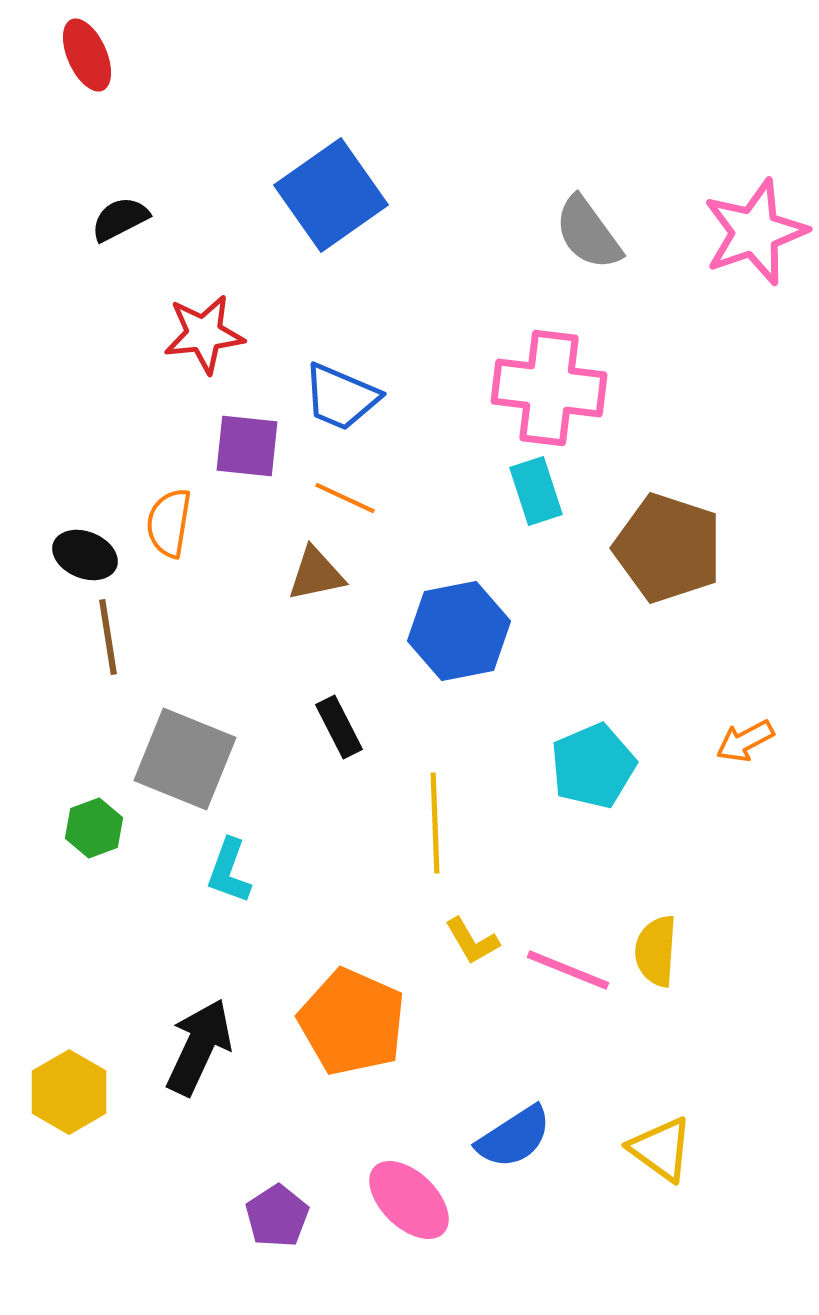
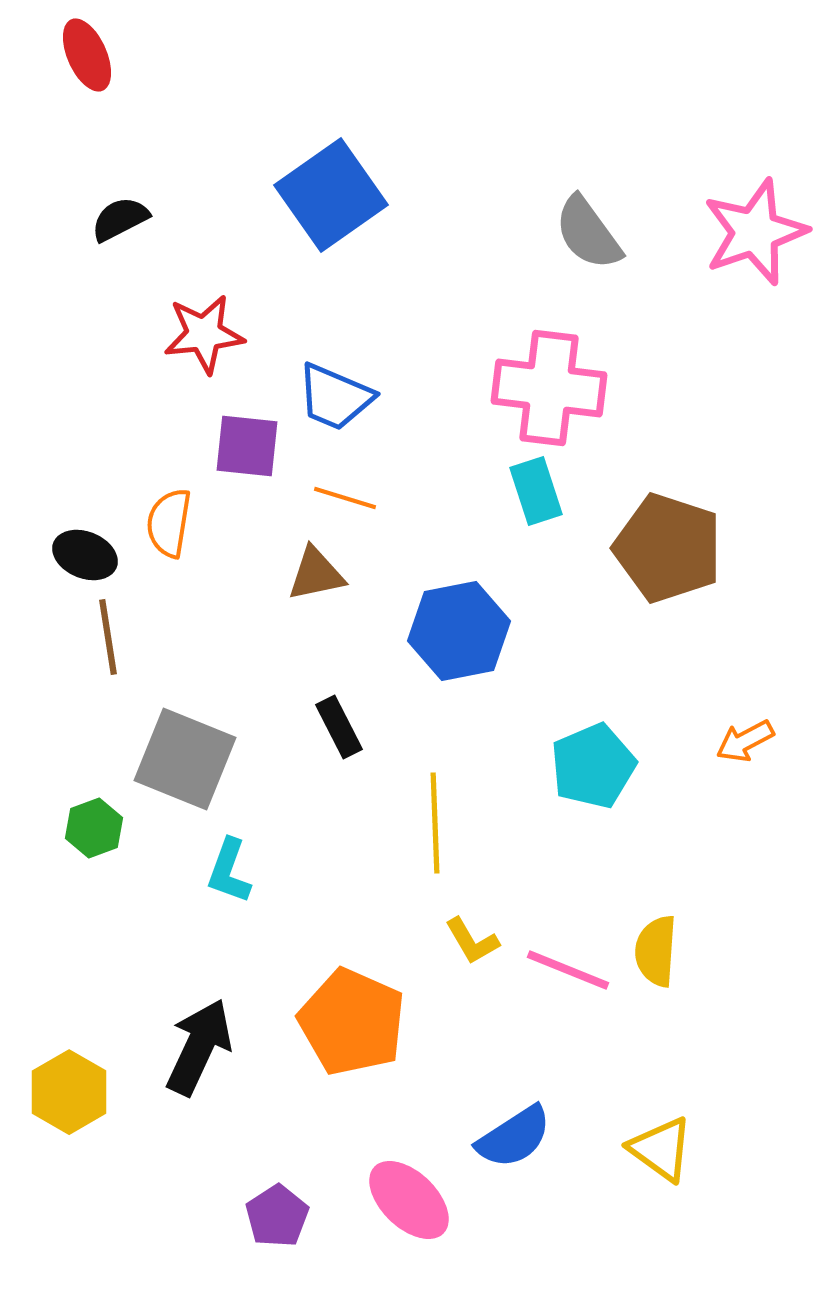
blue trapezoid: moved 6 px left
orange line: rotated 8 degrees counterclockwise
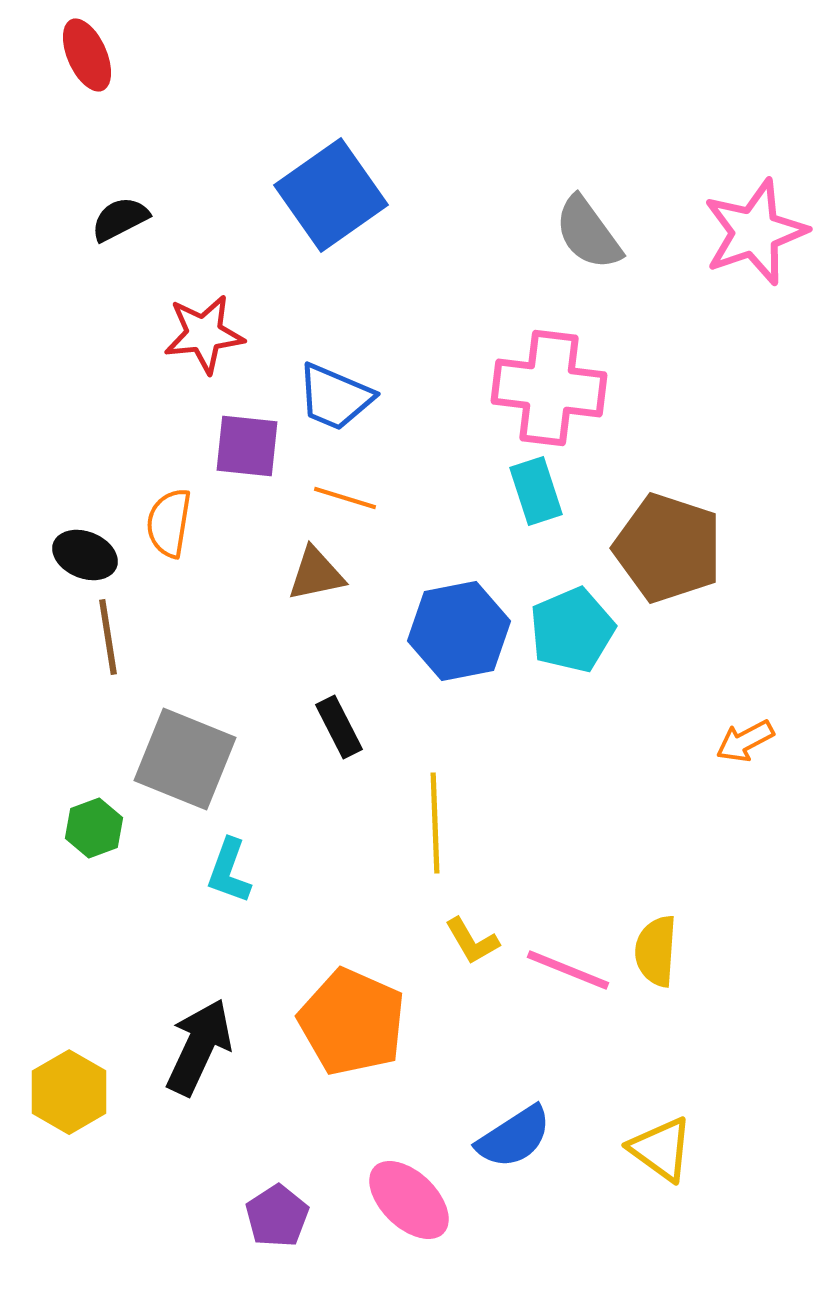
cyan pentagon: moved 21 px left, 136 px up
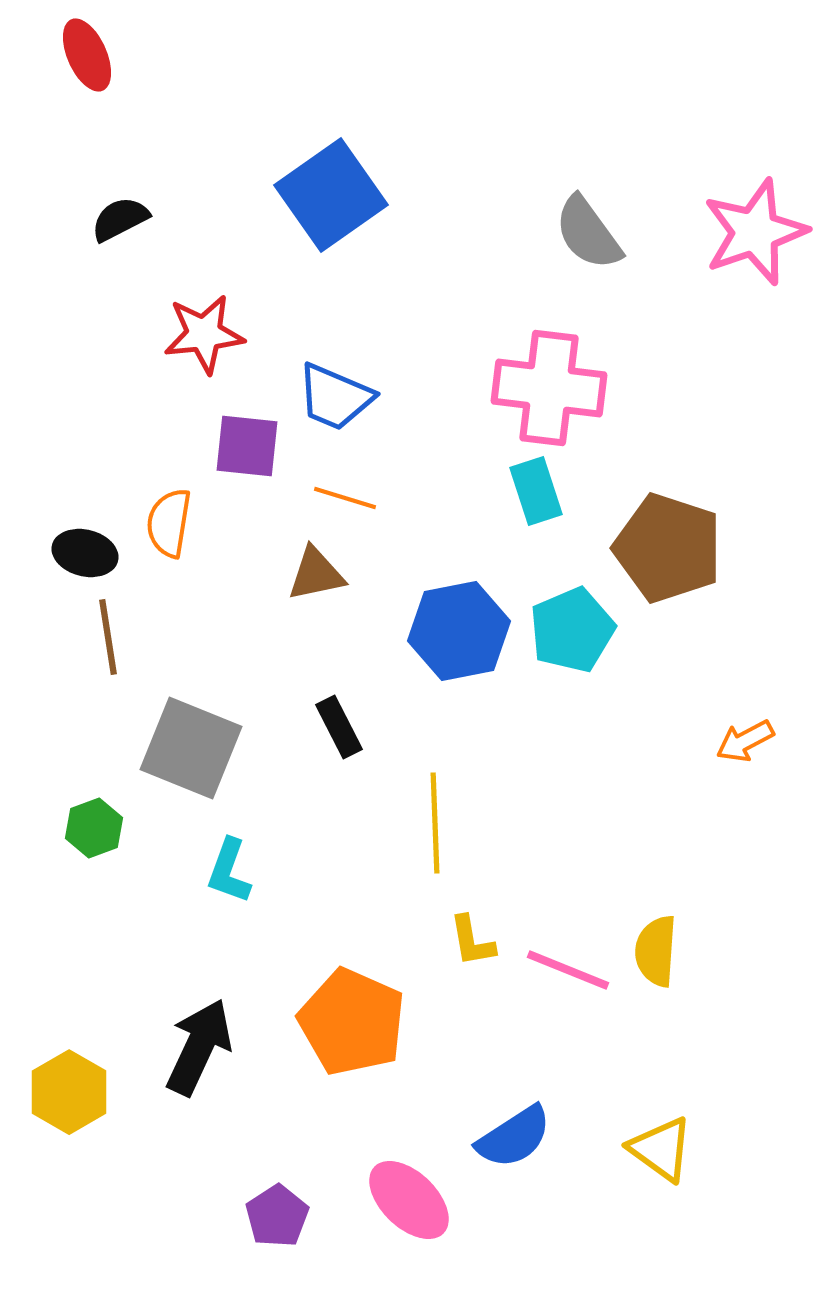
black ellipse: moved 2 px up; rotated 8 degrees counterclockwise
gray square: moved 6 px right, 11 px up
yellow L-shape: rotated 20 degrees clockwise
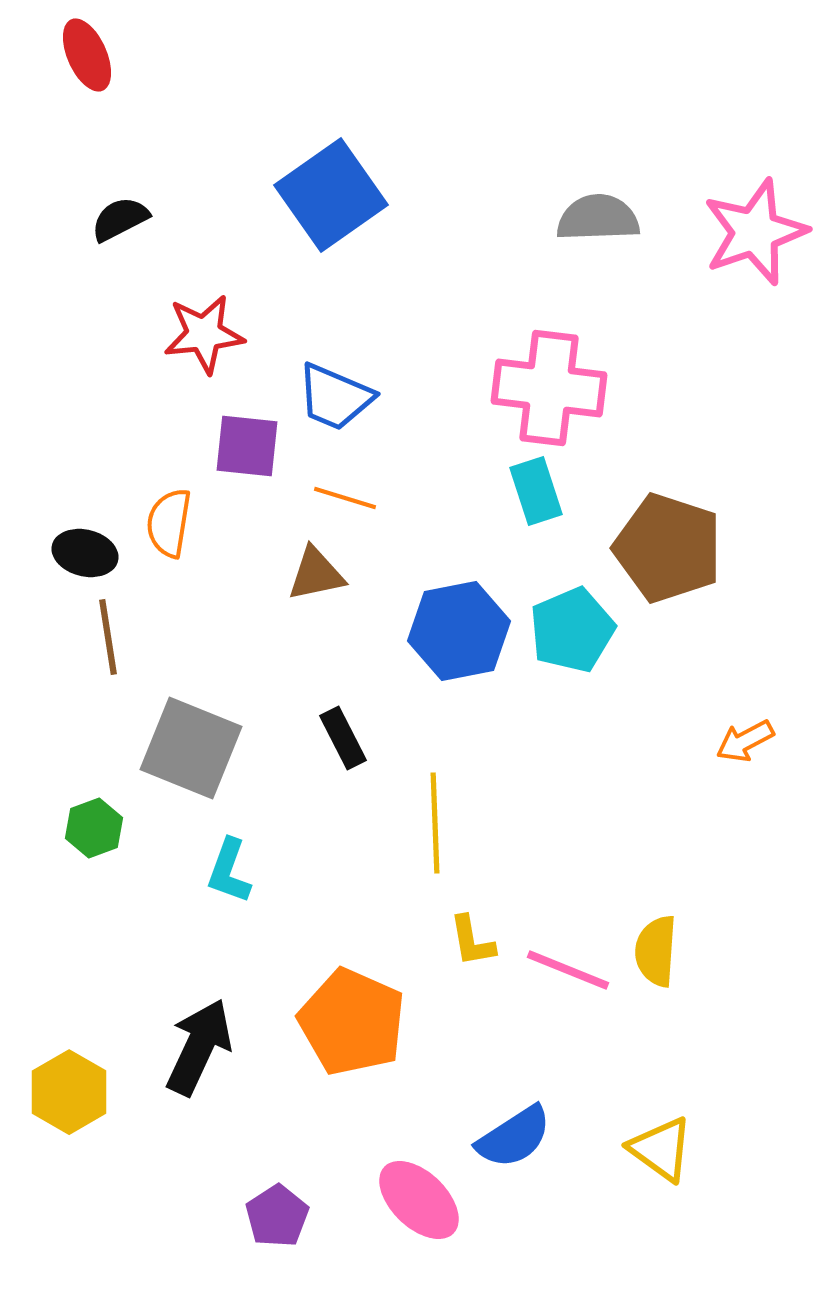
gray semicircle: moved 10 px right, 15 px up; rotated 124 degrees clockwise
black rectangle: moved 4 px right, 11 px down
pink ellipse: moved 10 px right
